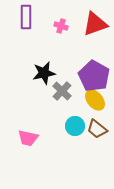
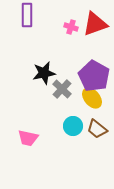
purple rectangle: moved 1 px right, 2 px up
pink cross: moved 10 px right, 1 px down
gray cross: moved 2 px up
yellow ellipse: moved 3 px left, 2 px up
cyan circle: moved 2 px left
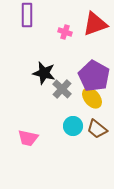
pink cross: moved 6 px left, 5 px down
black star: rotated 25 degrees clockwise
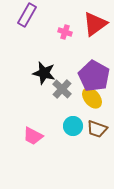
purple rectangle: rotated 30 degrees clockwise
red triangle: rotated 16 degrees counterclockwise
brown trapezoid: rotated 20 degrees counterclockwise
pink trapezoid: moved 5 px right, 2 px up; rotated 15 degrees clockwise
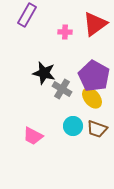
pink cross: rotated 16 degrees counterclockwise
gray cross: rotated 12 degrees counterclockwise
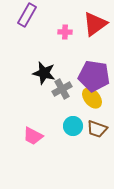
purple pentagon: rotated 20 degrees counterclockwise
gray cross: rotated 30 degrees clockwise
